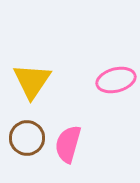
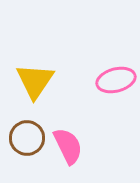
yellow triangle: moved 3 px right
pink semicircle: moved 2 px down; rotated 138 degrees clockwise
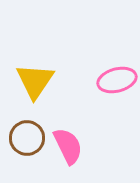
pink ellipse: moved 1 px right
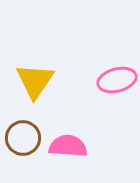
brown circle: moved 4 px left
pink semicircle: rotated 60 degrees counterclockwise
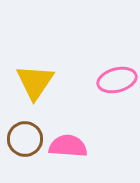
yellow triangle: moved 1 px down
brown circle: moved 2 px right, 1 px down
